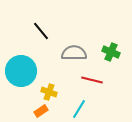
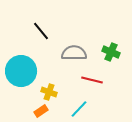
cyan line: rotated 12 degrees clockwise
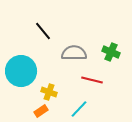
black line: moved 2 px right
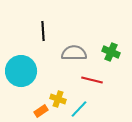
black line: rotated 36 degrees clockwise
yellow cross: moved 9 px right, 7 px down
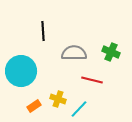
orange rectangle: moved 7 px left, 5 px up
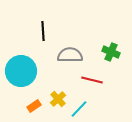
gray semicircle: moved 4 px left, 2 px down
yellow cross: rotated 28 degrees clockwise
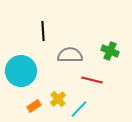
green cross: moved 1 px left, 1 px up
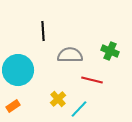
cyan circle: moved 3 px left, 1 px up
orange rectangle: moved 21 px left
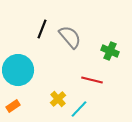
black line: moved 1 px left, 2 px up; rotated 24 degrees clockwise
gray semicircle: moved 18 px up; rotated 50 degrees clockwise
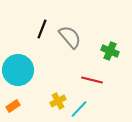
yellow cross: moved 2 px down; rotated 14 degrees clockwise
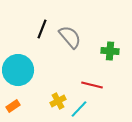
green cross: rotated 18 degrees counterclockwise
red line: moved 5 px down
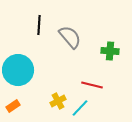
black line: moved 3 px left, 4 px up; rotated 18 degrees counterclockwise
cyan line: moved 1 px right, 1 px up
